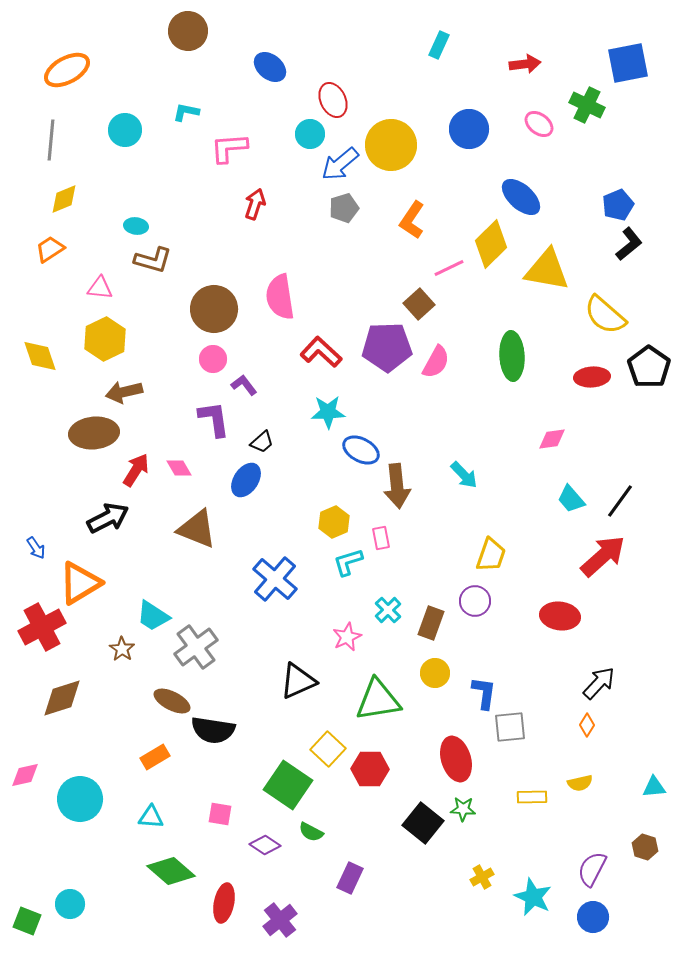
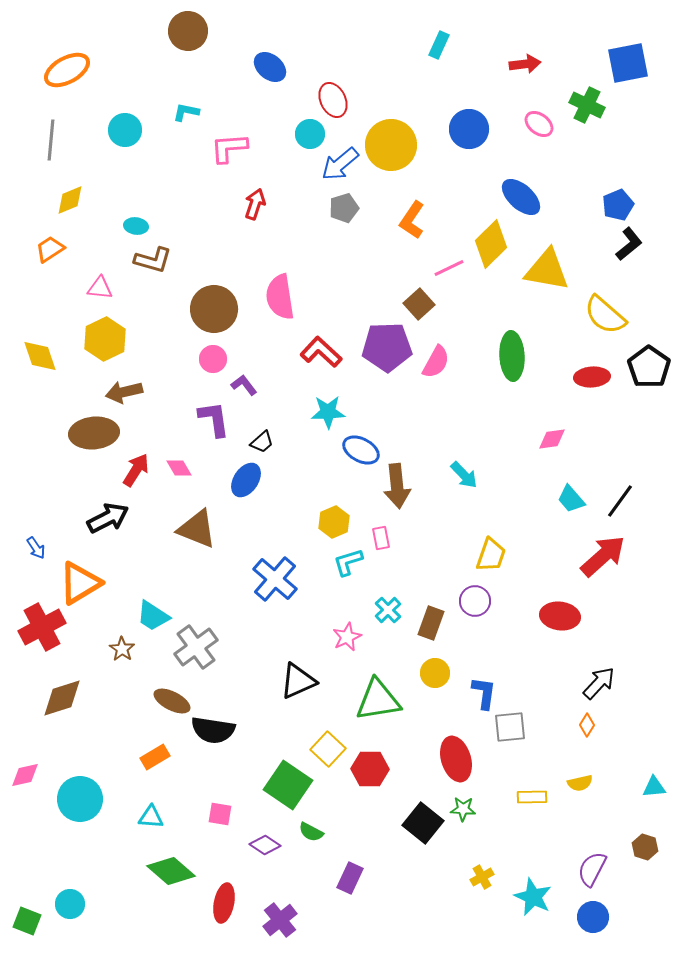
yellow diamond at (64, 199): moved 6 px right, 1 px down
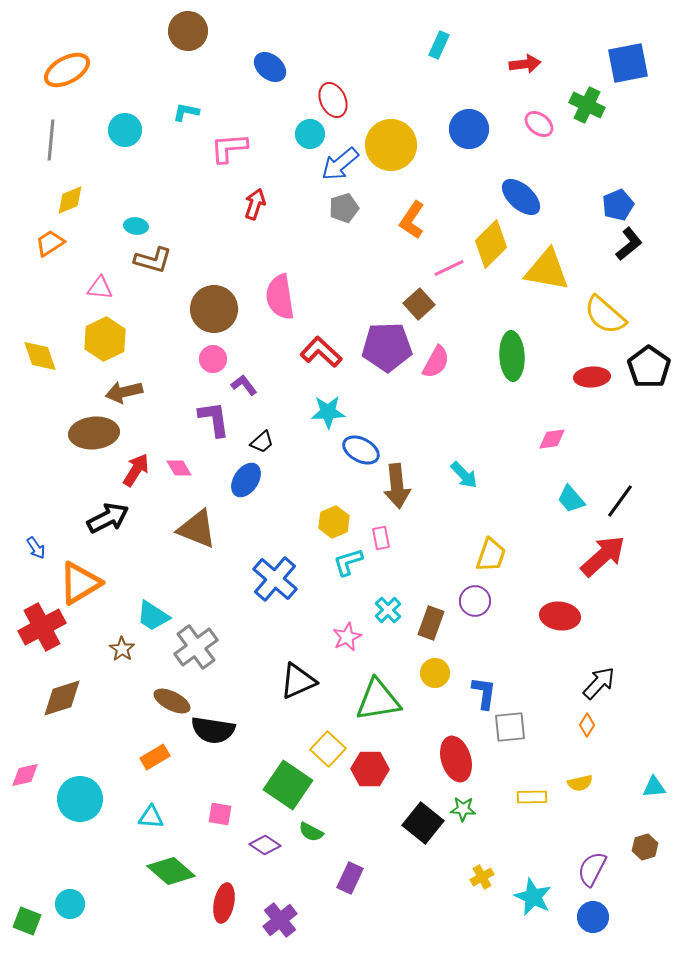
orange trapezoid at (50, 249): moved 6 px up
brown hexagon at (645, 847): rotated 25 degrees clockwise
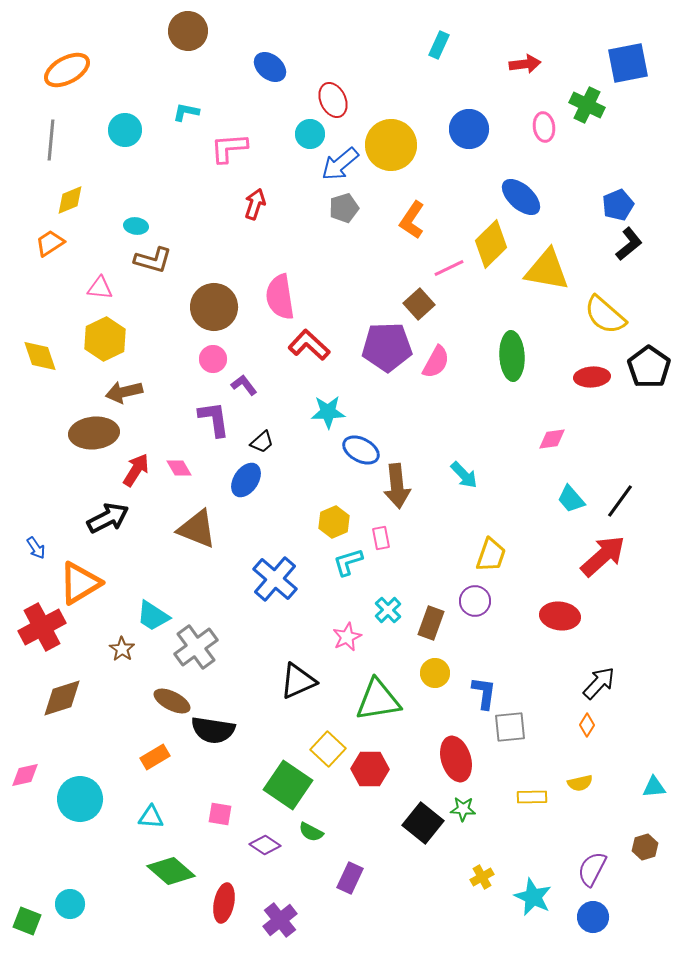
pink ellipse at (539, 124): moved 5 px right, 3 px down; rotated 44 degrees clockwise
brown circle at (214, 309): moved 2 px up
red L-shape at (321, 352): moved 12 px left, 7 px up
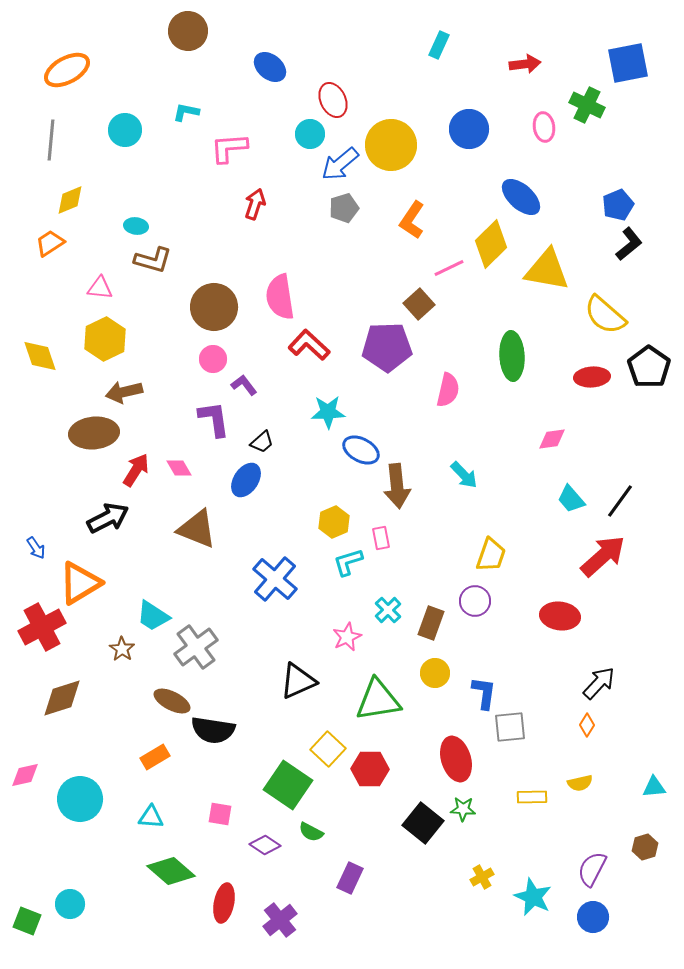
pink semicircle at (436, 362): moved 12 px right, 28 px down; rotated 16 degrees counterclockwise
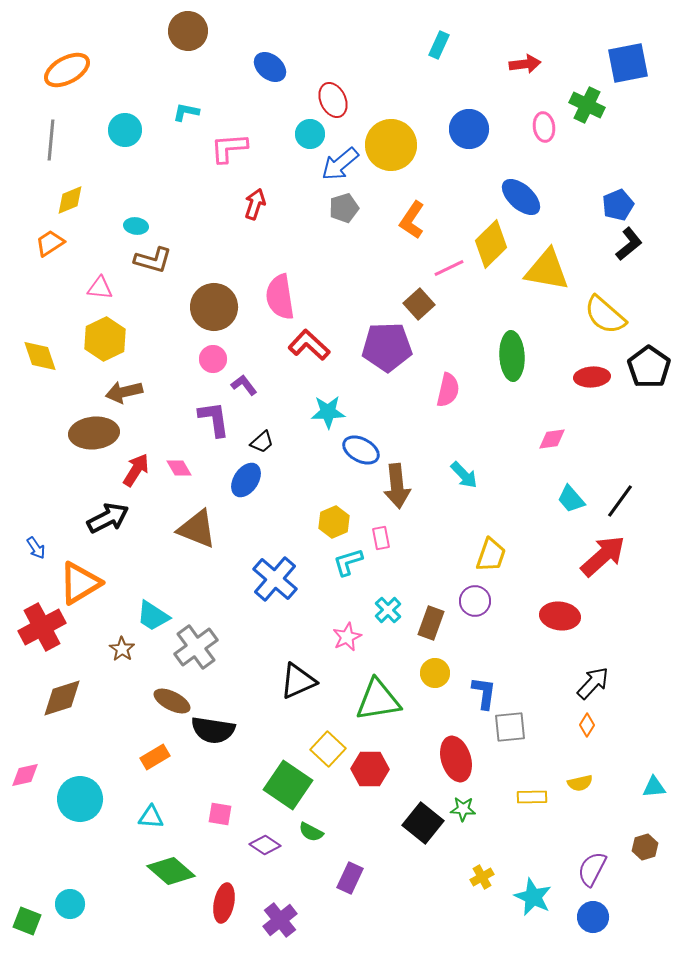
black arrow at (599, 683): moved 6 px left
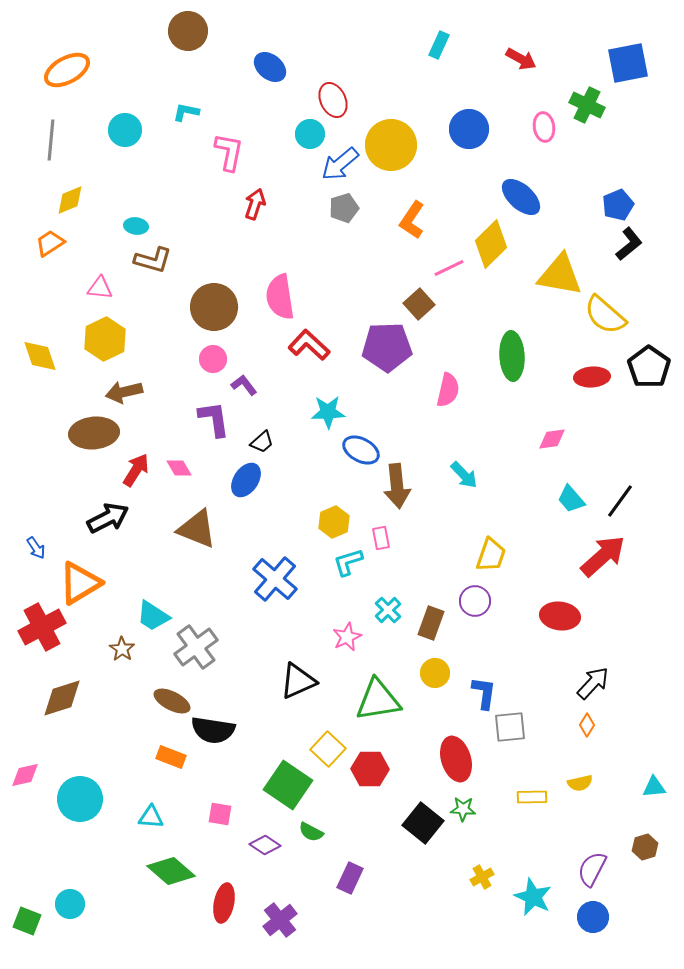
red arrow at (525, 64): moved 4 px left, 5 px up; rotated 36 degrees clockwise
pink L-shape at (229, 148): moved 4 px down; rotated 105 degrees clockwise
yellow triangle at (547, 270): moved 13 px right, 5 px down
orange rectangle at (155, 757): moved 16 px right; rotated 52 degrees clockwise
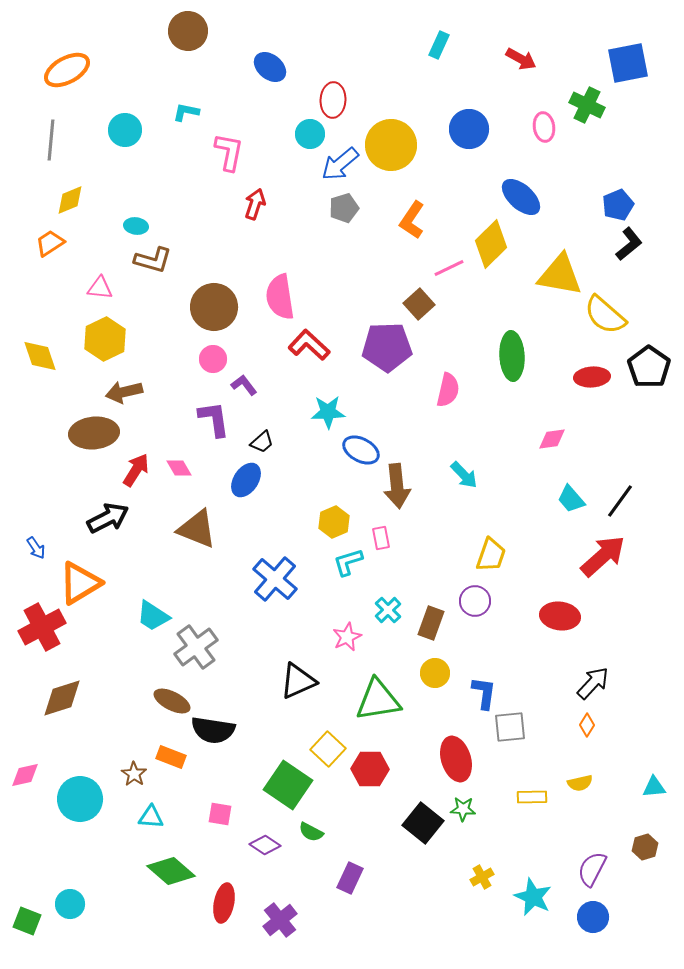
red ellipse at (333, 100): rotated 28 degrees clockwise
brown star at (122, 649): moved 12 px right, 125 px down
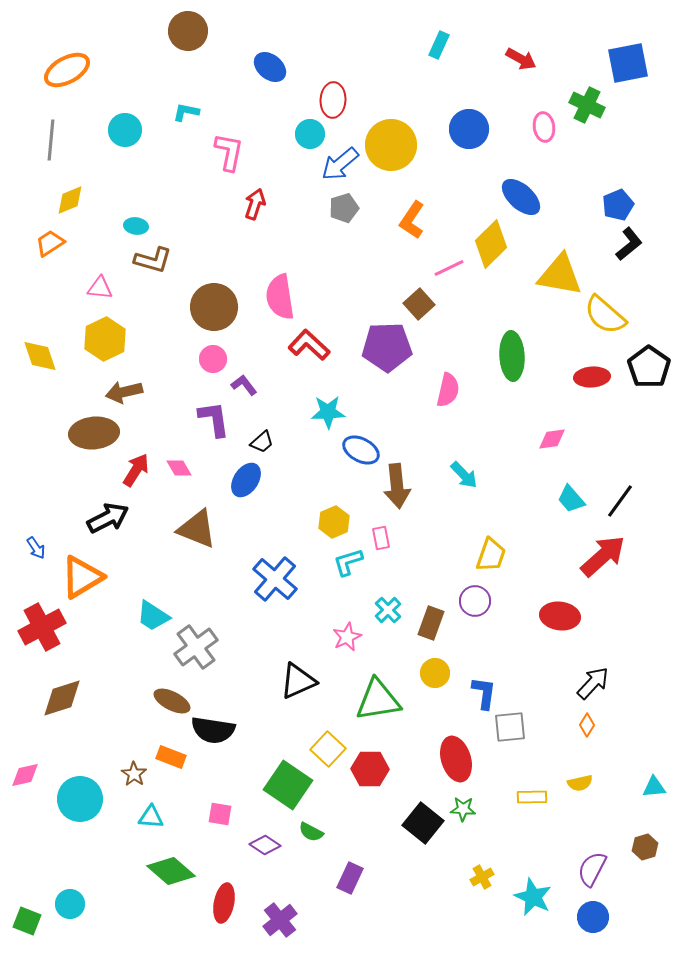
orange triangle at (80, 583): moved 2 px right, 6 px up
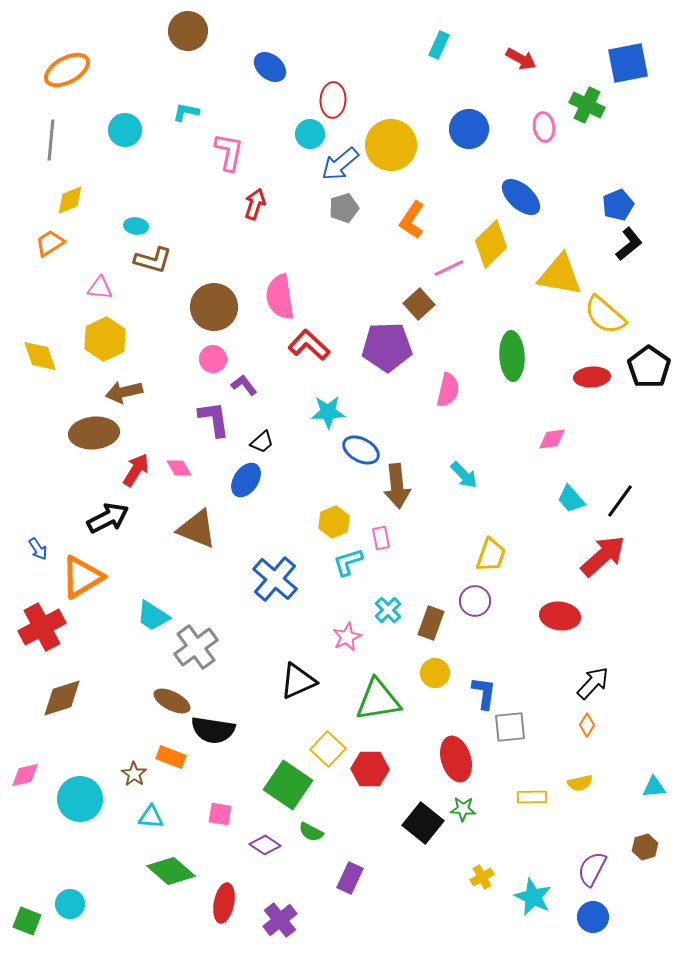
blue arrow at (36, 548): moved 2 px right, 1 px down
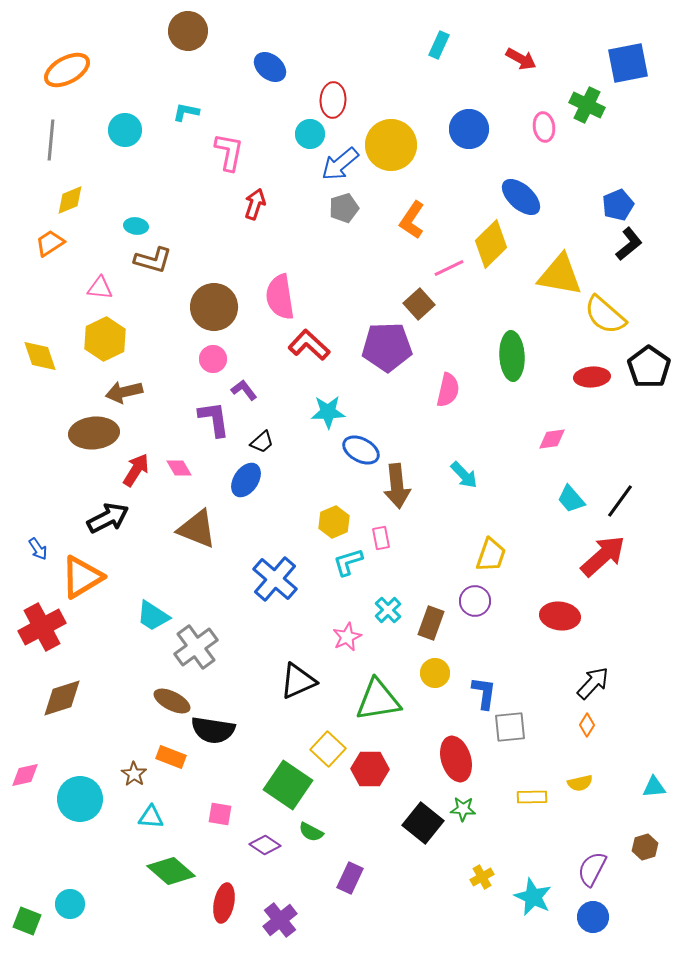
purple L-shape at (244, 385): moved 5 px down
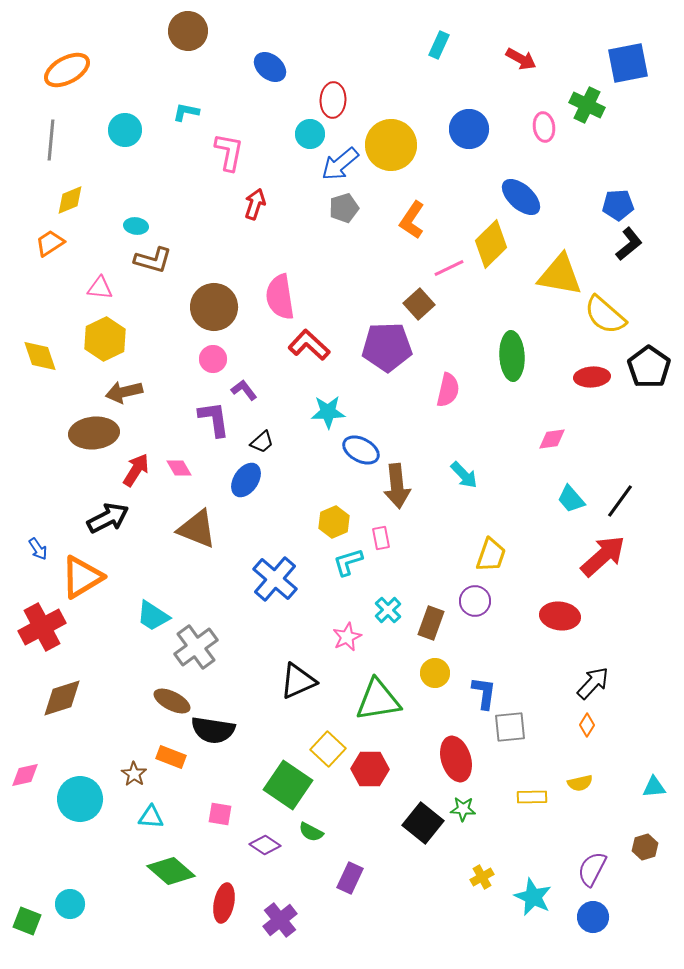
blue pentagon at (618, 205): rotated 20 degrees clockwise
